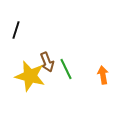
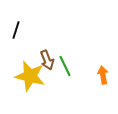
brown arrow: moved 2 px up
green line: moved 1 px left, 3 px up
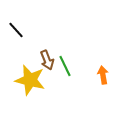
black line: rotated 60 degrees counterclockwise
yellow star: moved 4 px down
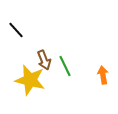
brown arrow: moved 3 px left
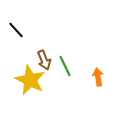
orange arrow: moved 5 px left, 2 px down
yellow star: rotated 12 degrees clockwise
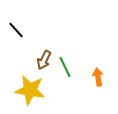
brown arrow: rotated 48 degrees clockwise
green line: moved 1 px down
yellow star: moved 10 px down; rotated 16 degrees counterclockwise
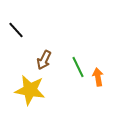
green line: moved 13 px right
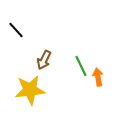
green line: moved 3 px right, 1 px up
yellow star: rotated 16 degrees counterclockwise
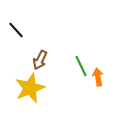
brown arrow: moved 4 px left
yellow star: moved 2 px up; rotated 16 degrees counterclockwise
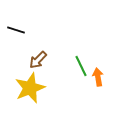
black line: rotated 30 degrees counterclockwise
brown arrow: moved 2 px left; rotated 18 degrees clockwise
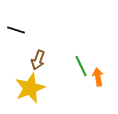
brown arrow: rotated 24 degrees counterclockwise
